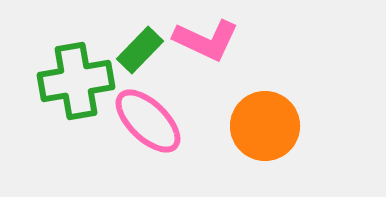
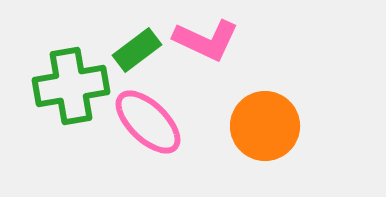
green rectangle: moved 3 px left; rotated 9 degrees clockwise
green cross: moved 5 px left, 5 px down
pink ellipse: moved 1 px down
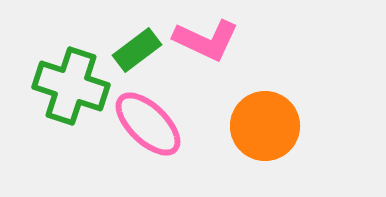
green cross: rotated 28 degrees clockwise
pink ellipse: moved 2 px down
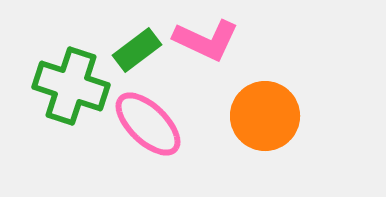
orange circle: moved 10 px up
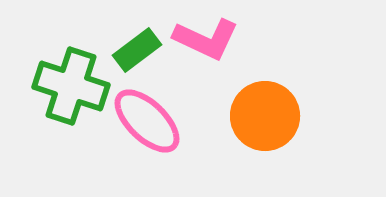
pink L-shape: moved 1 px up
pink ellipse: moved 1 px left, 3 px up
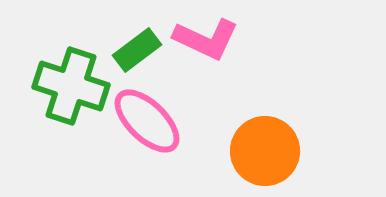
orange circle: moved 35 px down
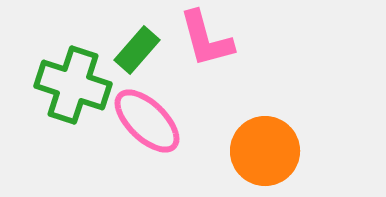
pink L-shape: rotated 50 degrees clockwise
green rectangle: rotated 12 degrees counterclockwise
green cross: moved 2 px right, 1 px up
